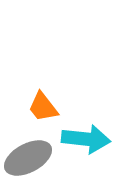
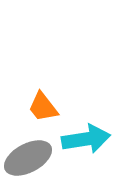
cyan arrow: rotated 15 degrees counterclockwise
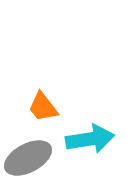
cyan arrow: moved 4 px right
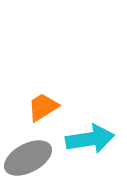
orange trapezoid: rotated 96 degrees clockwise
